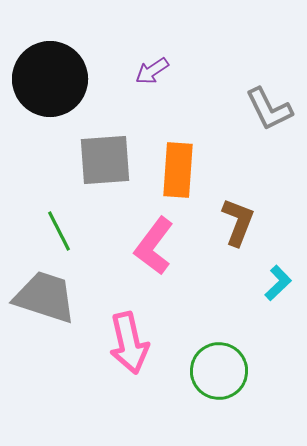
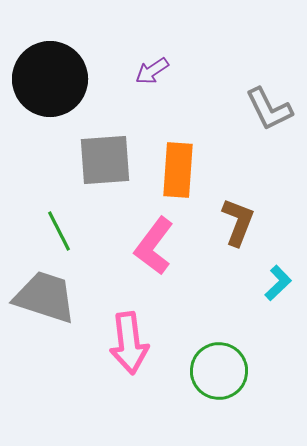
pink arrow: rotated 6 degrees clockwise
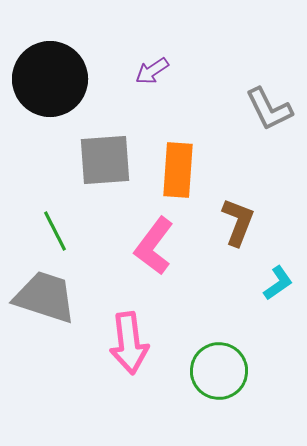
green line: moved 4 px left
cyan L-shape: rotated 9 degrees clockwise
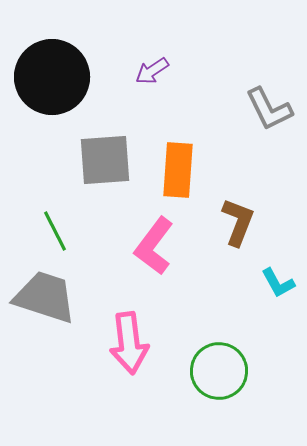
black circle: moved 2 px right, 2 px up
cyan L-shape: rotated 96 degrees clockwise
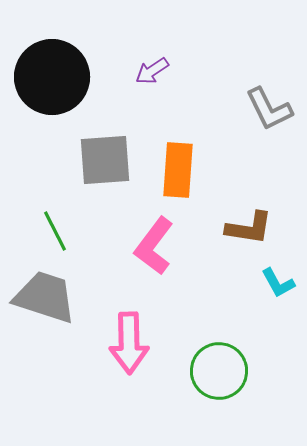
brown L-shape: moved 11 px right, 6 px down; rotated 78 degrees clockwise
pink arrow: rotated 6 degrees clockwise
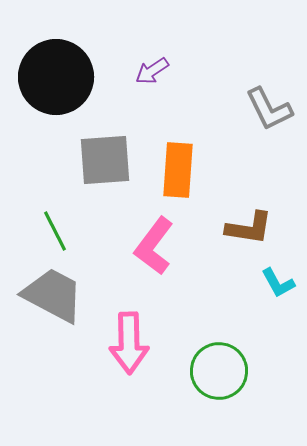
black circle: moved 4 px right
gray trapezoid: moved 8 px right, 2 px up; rotated 10 degrees clockwise
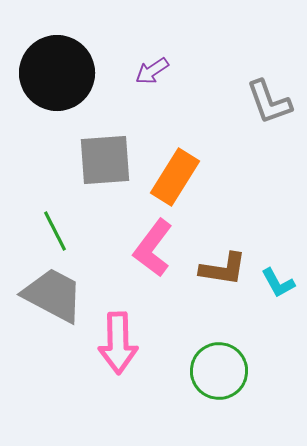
black circle: moved 1 px right, 4 px up
gray L-shape: moved 7 px up; rotated 6 degrees clockwise
orange rectangle: moved 3 px left, 7 px down; rotated 28 degrees clockwise
brown L-shape: moved 26 px left, 41 px down
pink L-shape: moved 1 px left, 2 px down
pink arrow: moved 11 px left
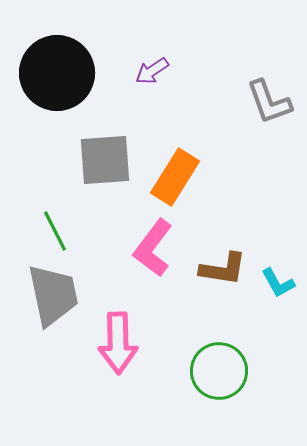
gray trapezoid: rotated 50 degrees clockwise
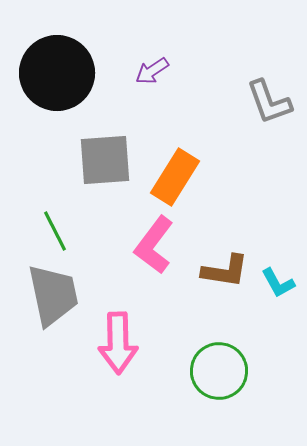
pink L-shape: moved 1 px right, 3 px up
brown L-shape: moved 2 px right, 2 px down
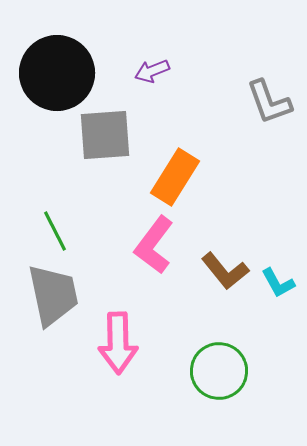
purple arrow: rotated 12 degrees clockwise
gray square: moved 25 px up
brown L-shape: rotated 42 degrees clockwise
